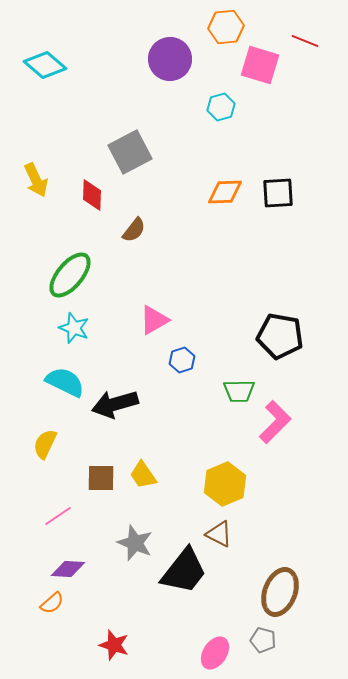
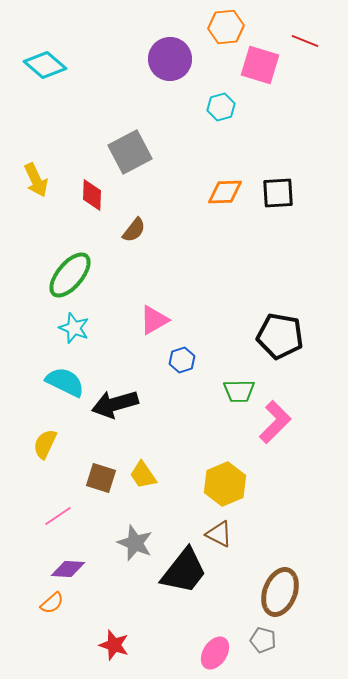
brown square: rotated 16 degrees clockwise
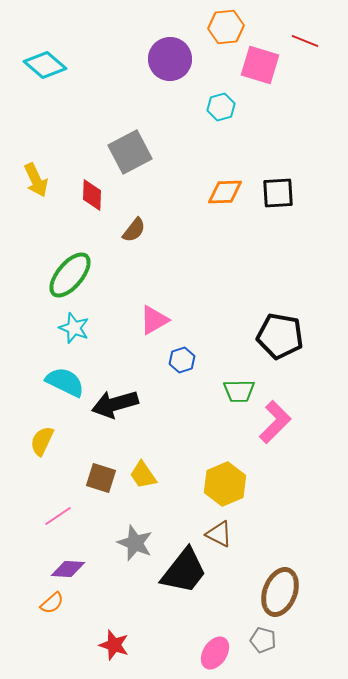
yellow semicircle: moved 3 px left, 3 px up
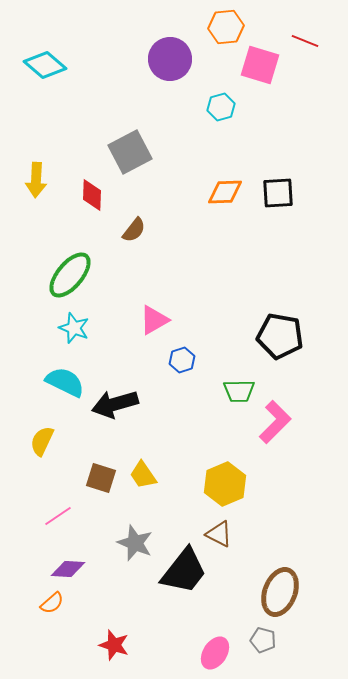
yellow arrow: rotated 28 degrees clockwise
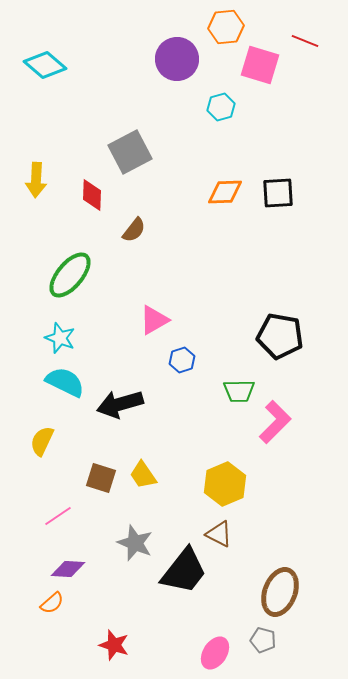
purple circle: moved 7 px right
cyan star: moved 14 px left, 10 px down
black arrow: moved 5 px right
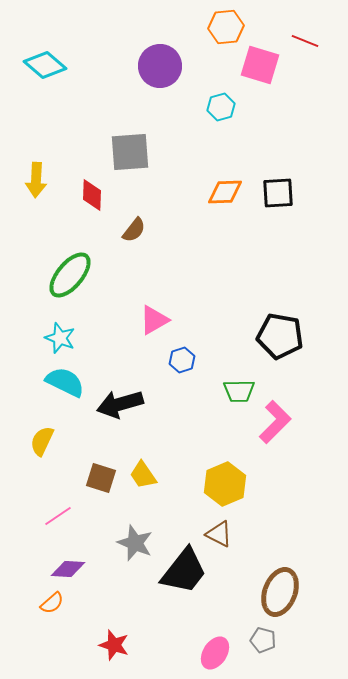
purple circle: moved 17 px left, 7 px down
gray square: rotated 24 degrees clockwise
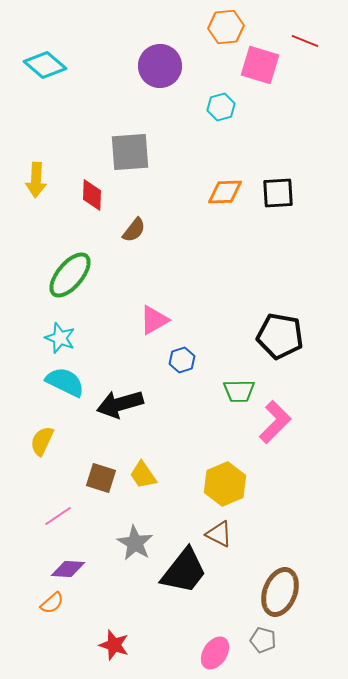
gray star: rotated 9 degrees clockwise
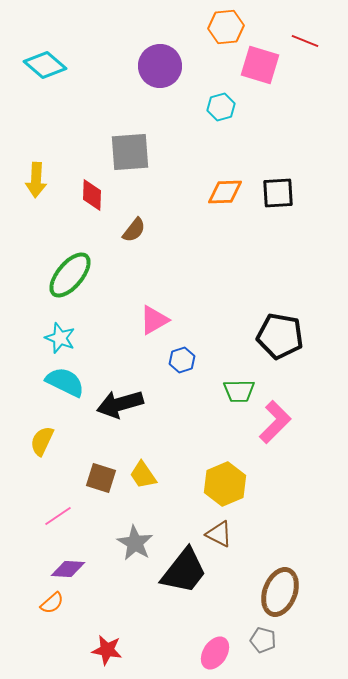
red star: moved 7 px left, 5 px down; rotated 8 degrees counterclockwise
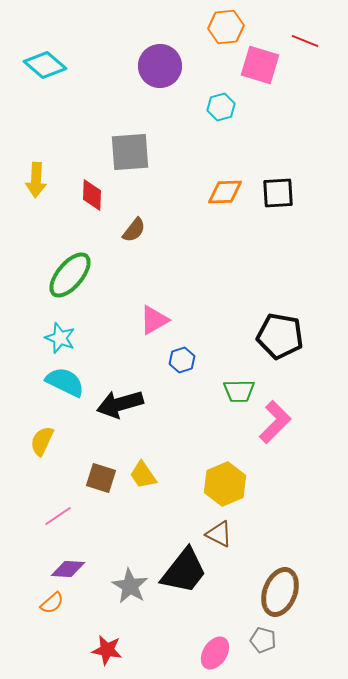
gray star: moved 5 px left, 43 px down
